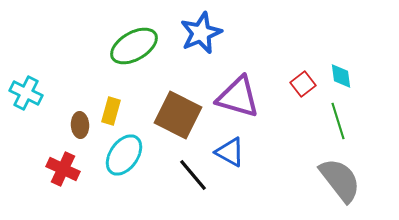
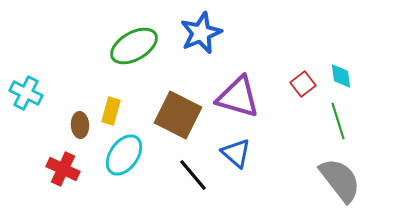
blue triangle: moved 6 px right, 1 px down; rotated 12 degrees clockwise
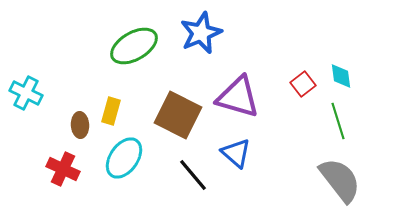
cyan ellipse: moved 3 px down
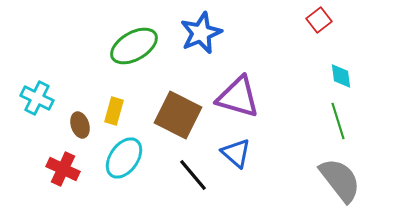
red square: moved 16 px right, 64 px up
cyan cross: moved 11 px right, 5 px down
yellow rectangle: moved 3 px right
brown ellipse: rotated 15 degrees counterclockwise
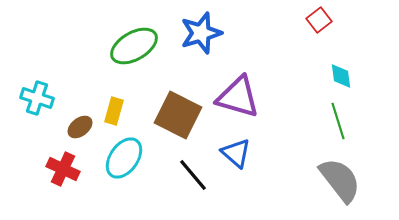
blue star: rotated 6 degrees clockwise
cyan cross: rotated 8 degrees counterclockwise
brown ellipse: moved 2 px down; rotated 70 degrees clockwise
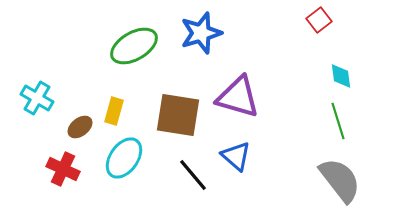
cyan cross: rotated 12 degrees clockwise
brown square: rotated 18 degrees counterclockwise
blue triangle: moved 3 px down
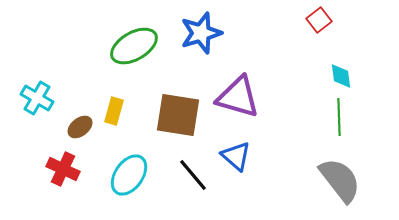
green line: moved 1 px right, 4 px up; rotated 15 degrees clockwise
cyan ellipse: moved 5 px right, 17 px down
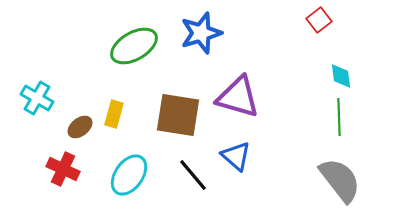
yellow rectangle: moved 3 px down
